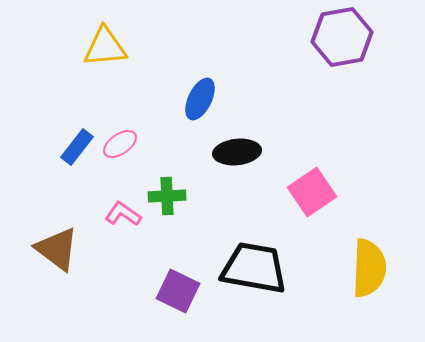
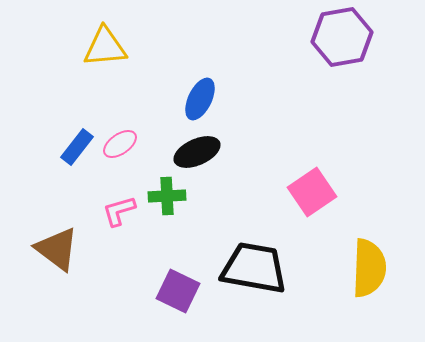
black ellipse: moved 40 px left; rotated 18 degrees counterclockwise
pink L-shape: moved 4 px left, 3 px up; rotated 51 degrees counterclockwise
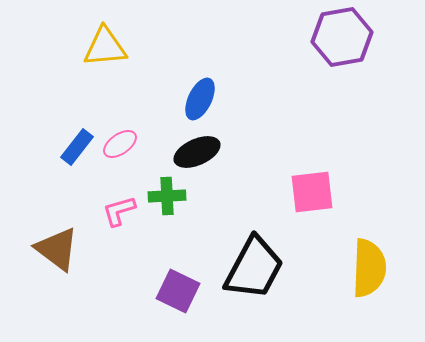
pink square: rotated 27 degrees clockwise
black trapezoid: rotated 108 degrees clockwise
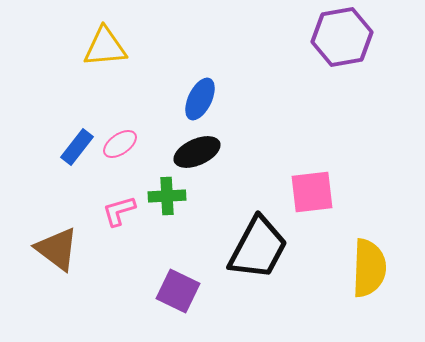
black trapezoid: moved 4 px right, 20 px up
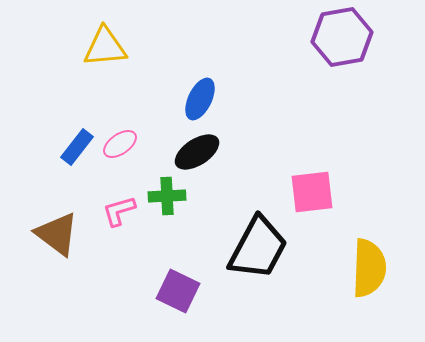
black ellipse: rotated 9 degrees counterclockwise
brown triangle: moved 15 px up
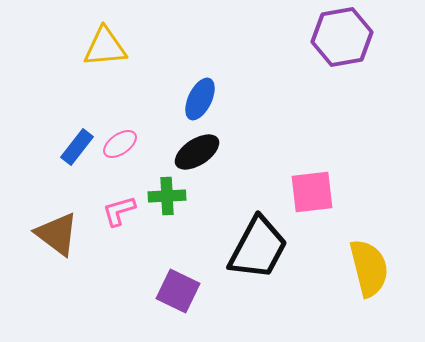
yellow semicircle: rotated 16 degrees counterclockwise
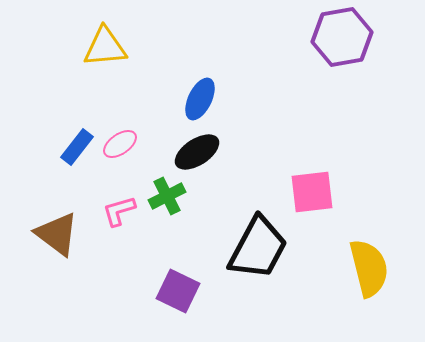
green cross: rotated 24 degrees counterclockwise
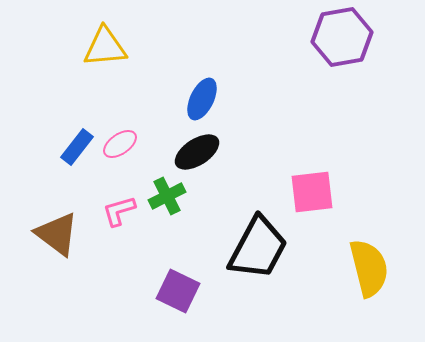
blue ellipse: moved 2 px right
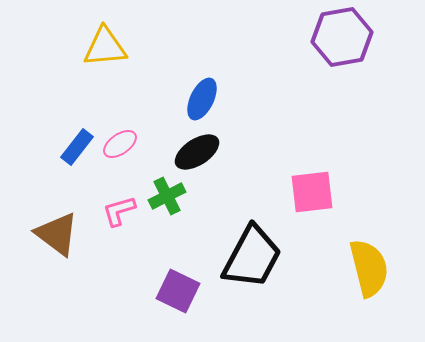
black trapezoid: moved 6 px left, 9 px down
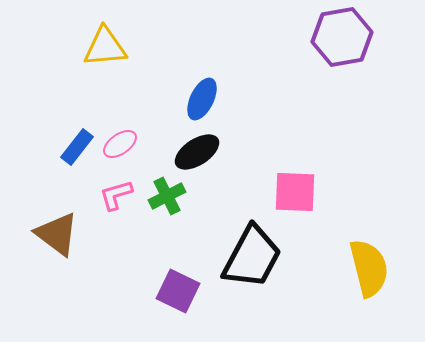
pink square: moved 17 px left; rotated 9 degrees clockwise
pink L-shape: moved 3 px left, 16 px up
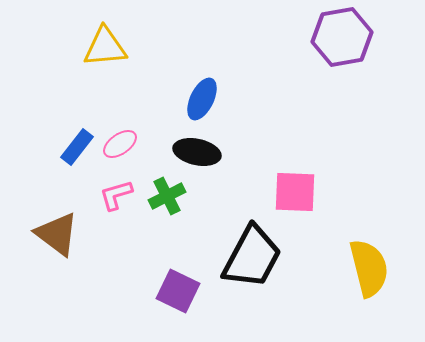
black ellipse: rotated 45 degrees clockwise
